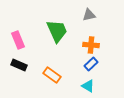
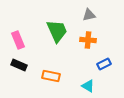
orange cross: moved 3 px left, 5 px up
blue rectangle: moved 13 px right; rotated 16 degrees clockwise
orange rectangle: moved 1 px left, 1 px down; rotated 24 degrees counterclockwise
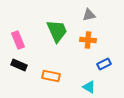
cyan triangle: moved 1 px right, 1 px down
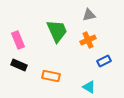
orange cross: rotated 28 degrees counterclockwise
blue rectangle: moved 3 px up
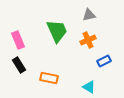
black rectangle: rotated 35 degrees clockwise
orange rectangle: moved 2 px left, 2 px down
